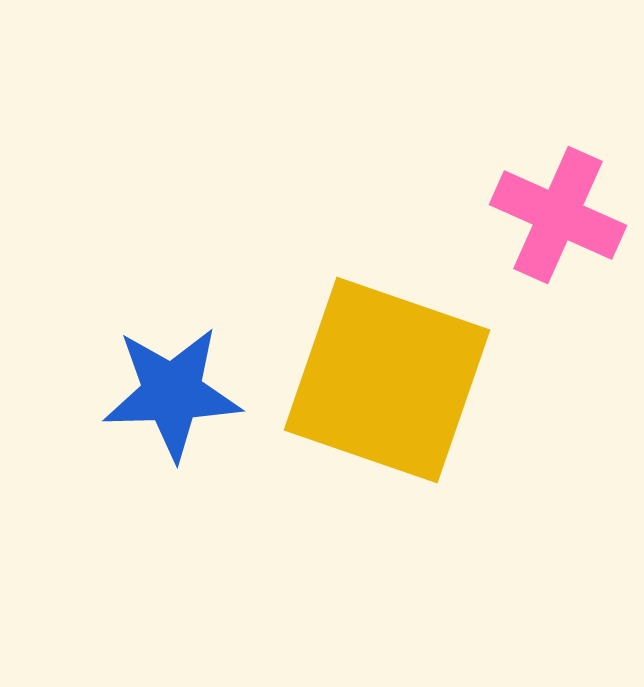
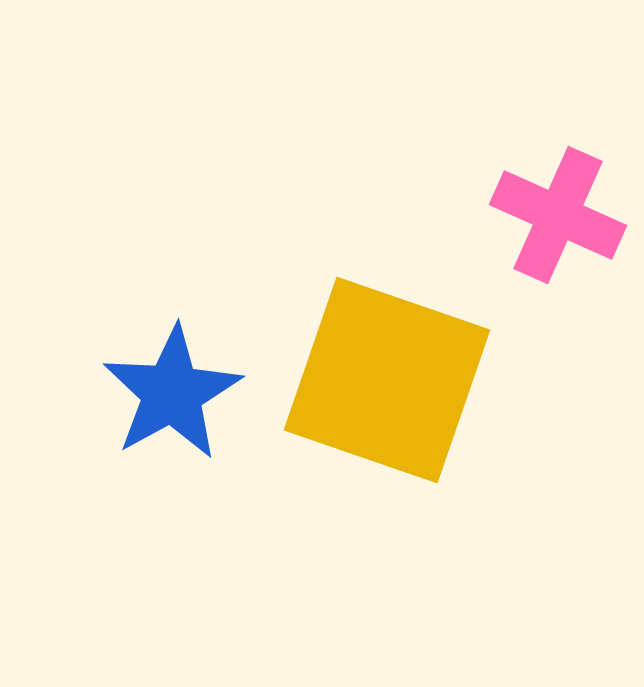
blue star: rotated 27 degrees counterclockwise
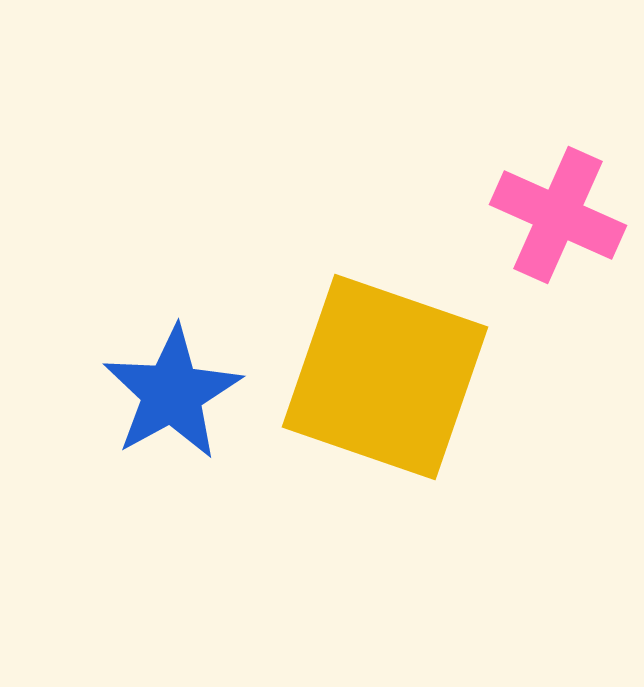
yellow square: moved 2 px left, 3 px up
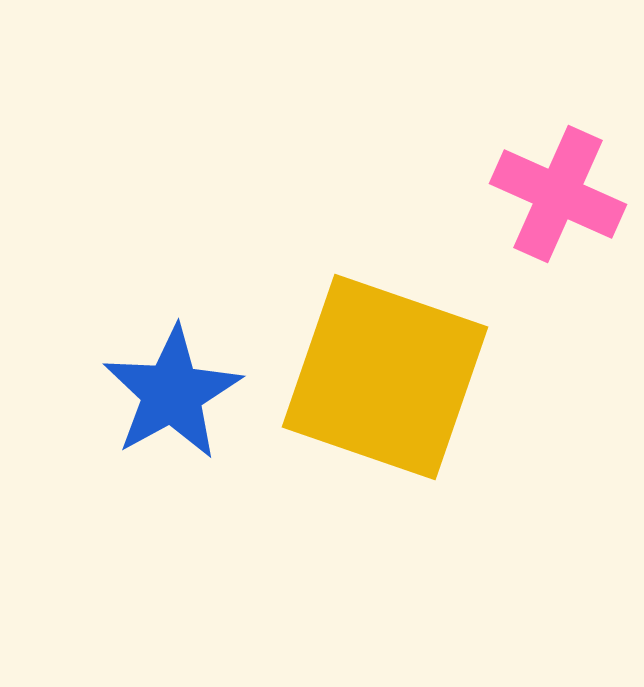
pink cross: moved 21 px up
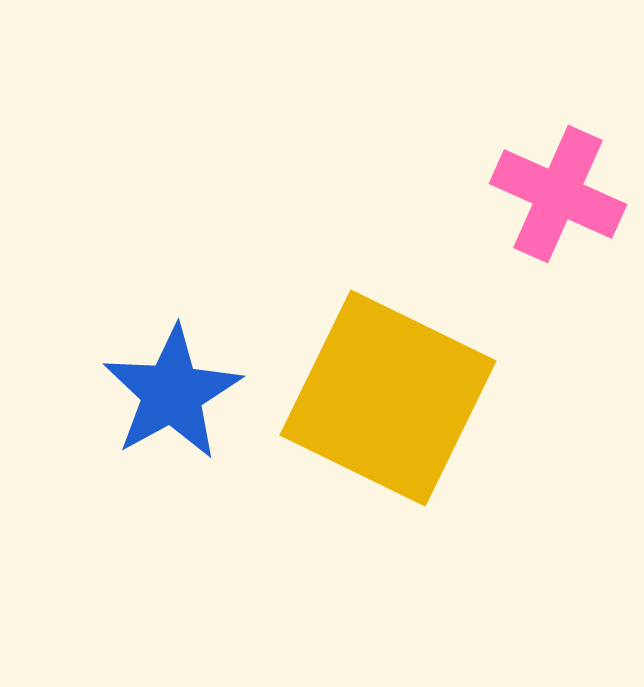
yellow square: moved 3 px right, 21 px down; rotated 7 degrees clockwise
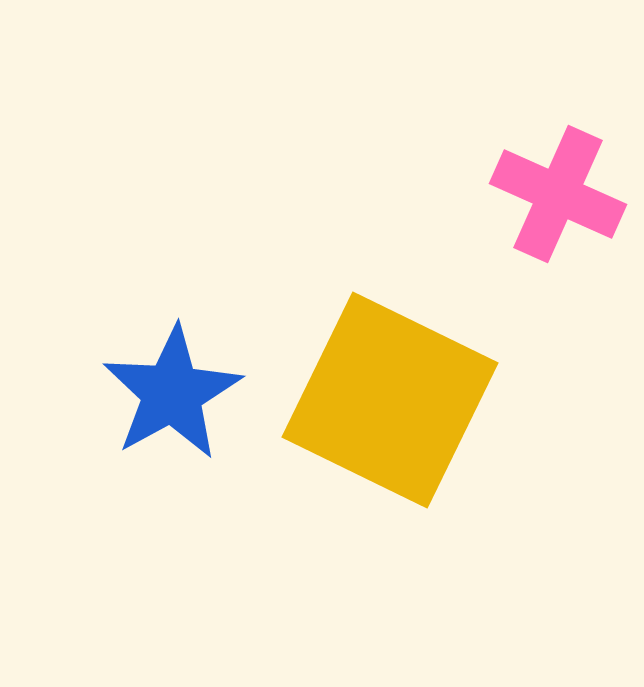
yellow square: moved 2 px right, 2 px down
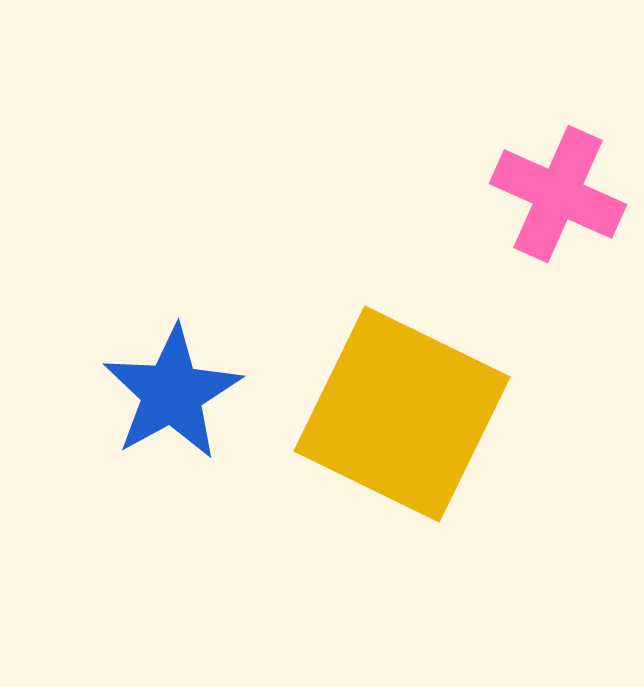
yellow square: moved 12 px right, 14 px down
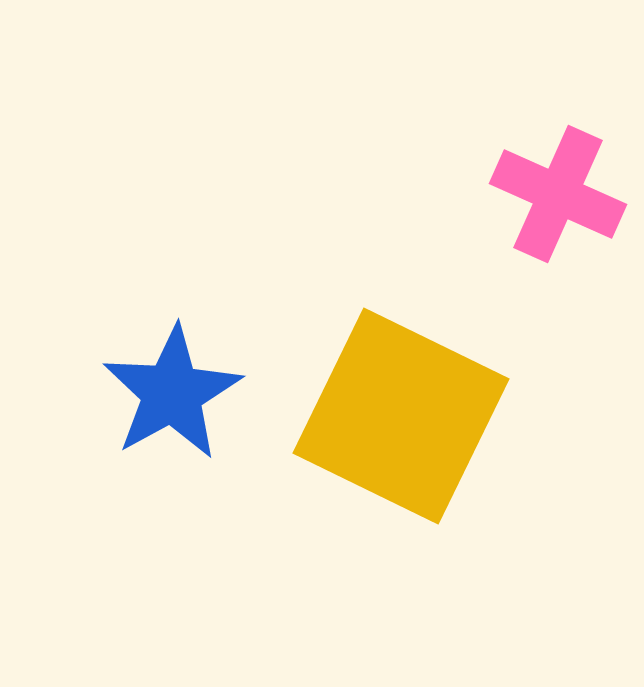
yellow square: moved 1 px left, 2 px down
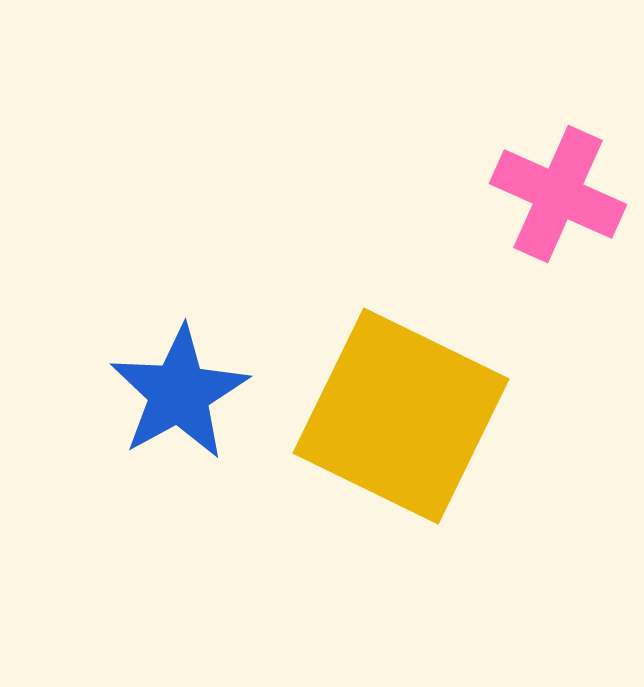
blue star: moved 7 px right
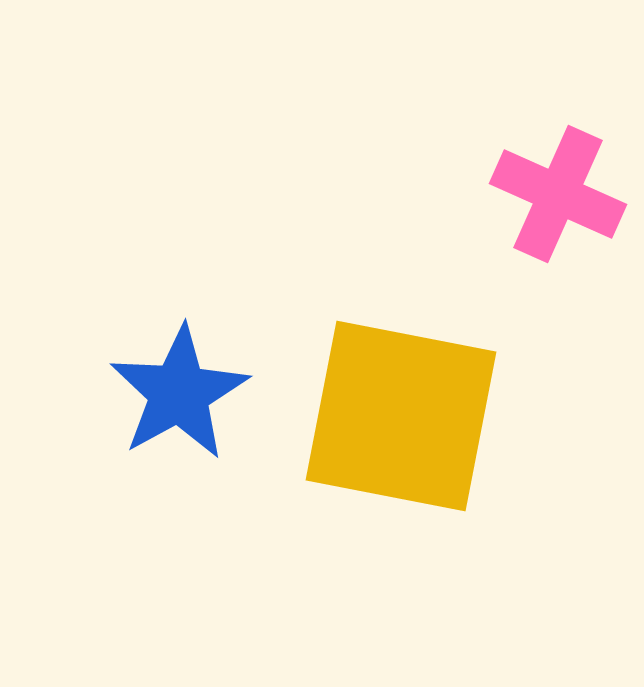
yellow square: rotated 15 degrees counterclockwise
